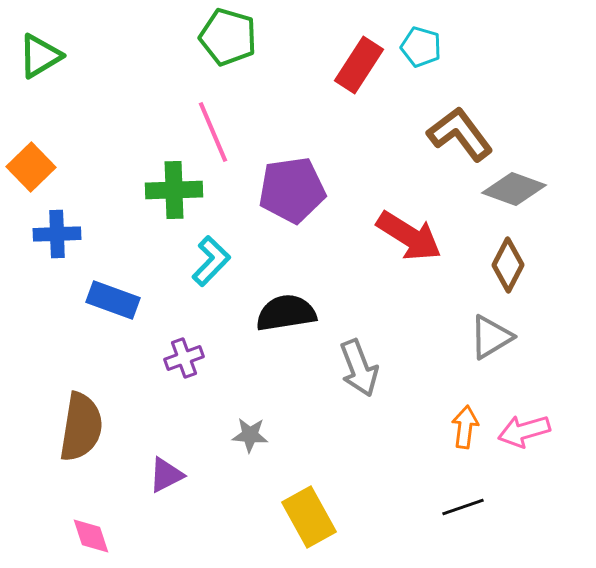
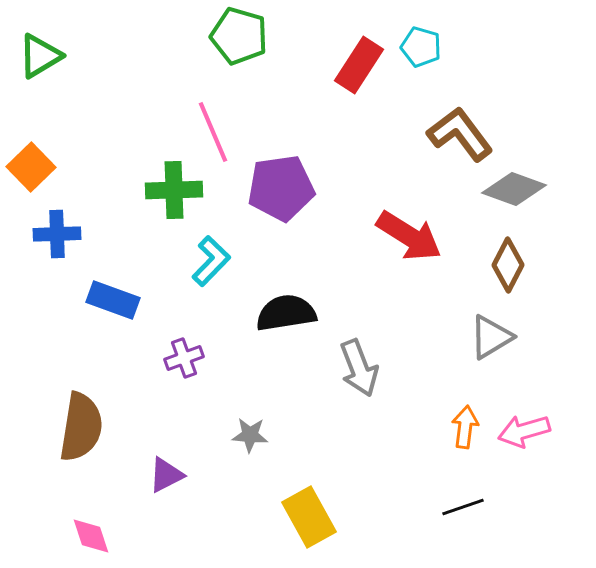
green pentagon: moved 11 px right, 1 px up
purple pentagon: moved 11 px left, 2 px up
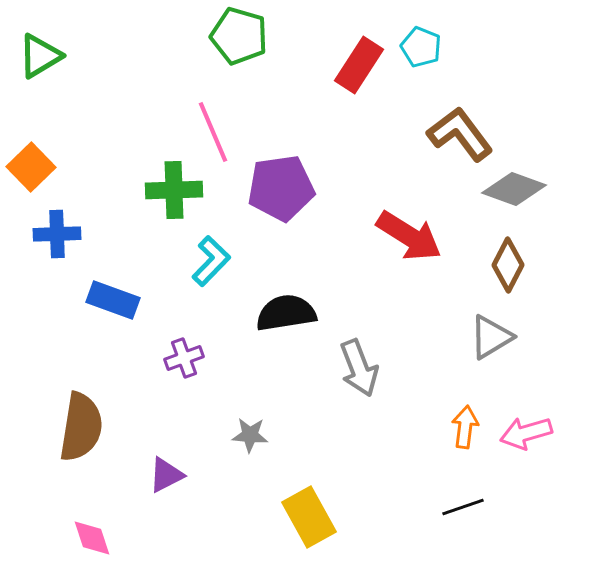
cyan pentagon: rotated 6 degrees clockwise
pink arrow: moved 2 px right, 2 px down
pink diamond: moved 1 px right, 2 px down
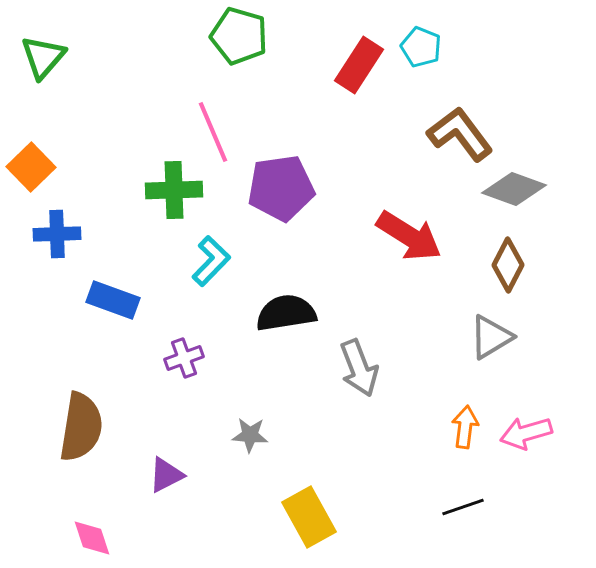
green triangle: moved 3 px right, 1 px down; rotated 18 degrees counterclockwise
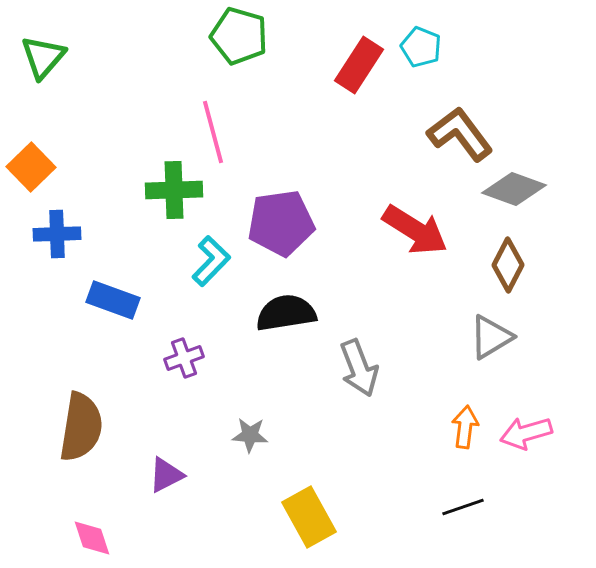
pink line: rotated 8 degrees clockwise
purple pentagon: moved 35 px down
red arrow: moved 6 px right, 6 px up
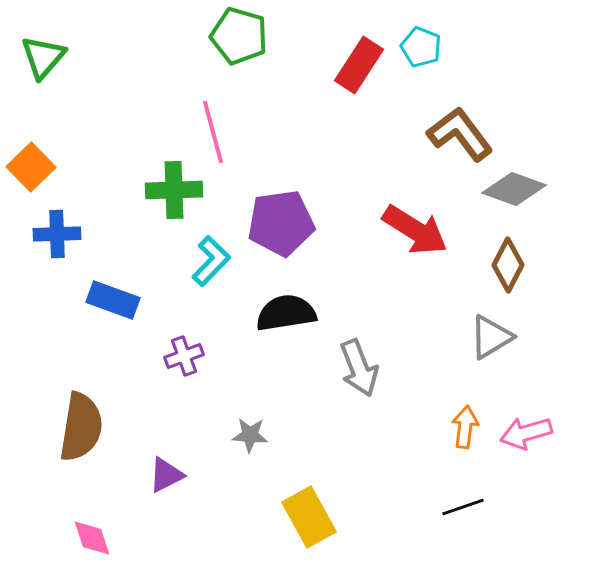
purple cross: moved 2 px up
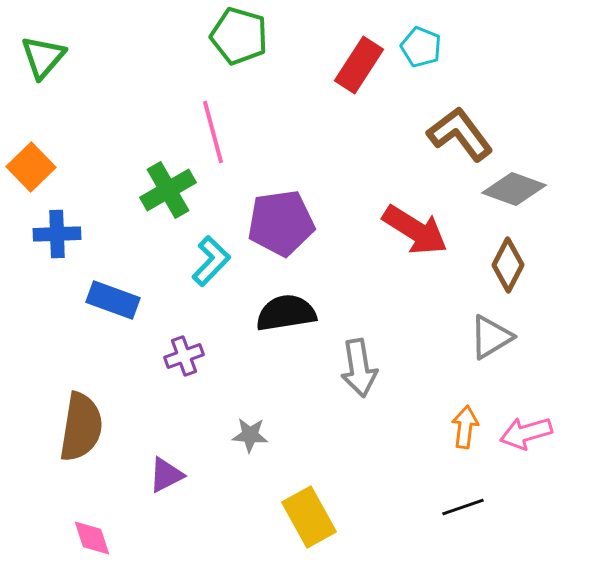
green cross: moved 6 px left; rotated 28 degrees counterclockwise
gray arrow: rotated 12 degrees clockwise
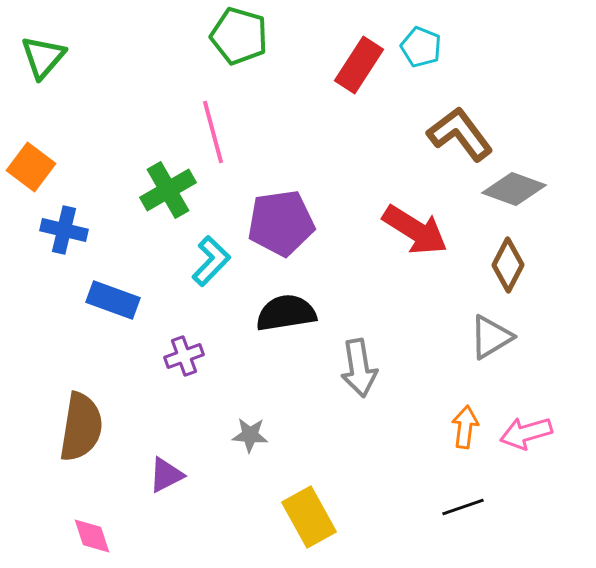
orange square: rotated 9 degrees counterclockwise
blue cross: moved 7 px right, 4 px up; rotated 15 degrees clockwise
pink diamond: moved 2 px up
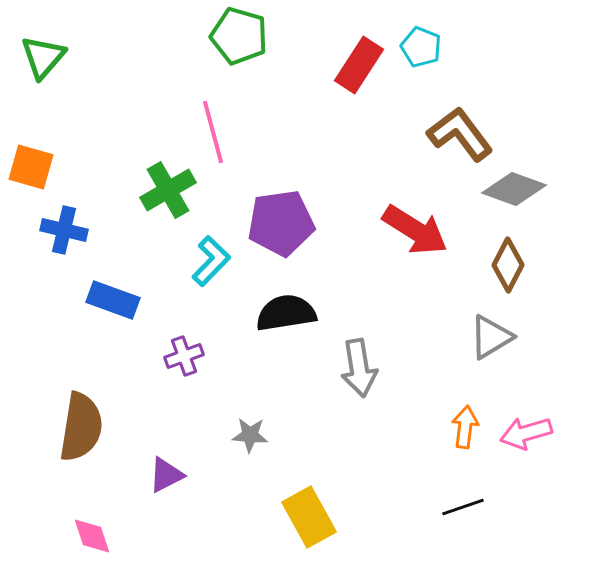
orange square: rotated 21 degrees counterclockwise
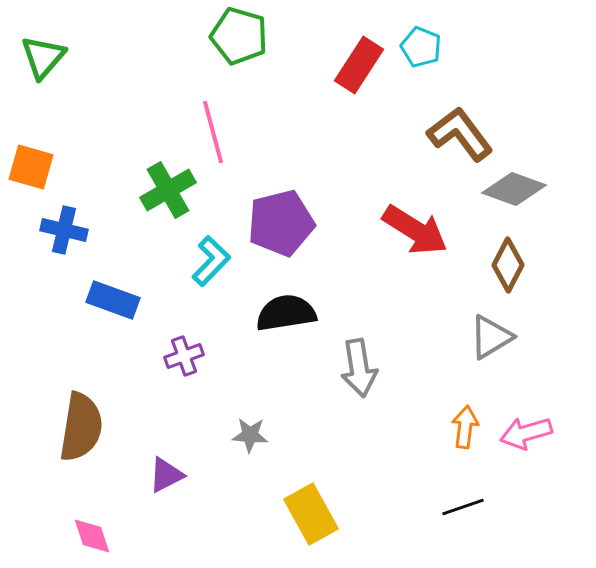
purple pentagon: rotated 6 degrees counterclockwise
yellow rectangle: moved 2 px right, 3 px up
